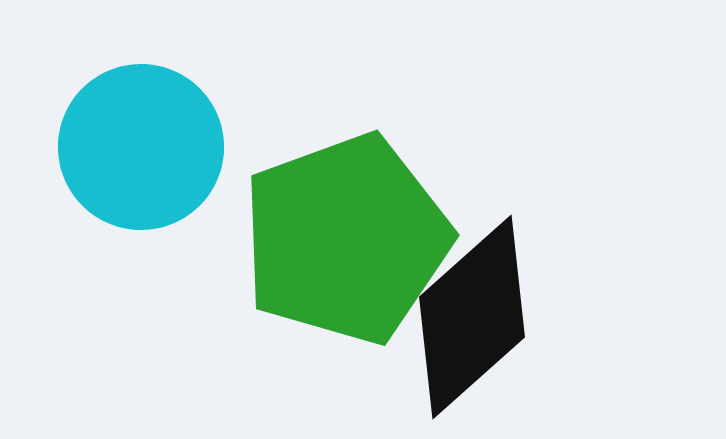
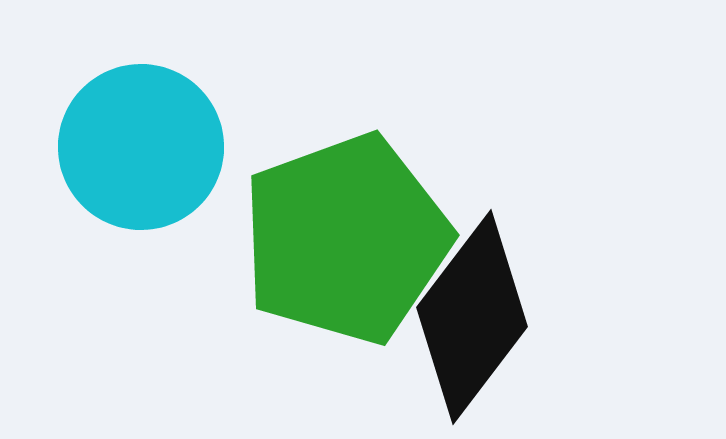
black diamond: rotated 11 degrees counterclockwise
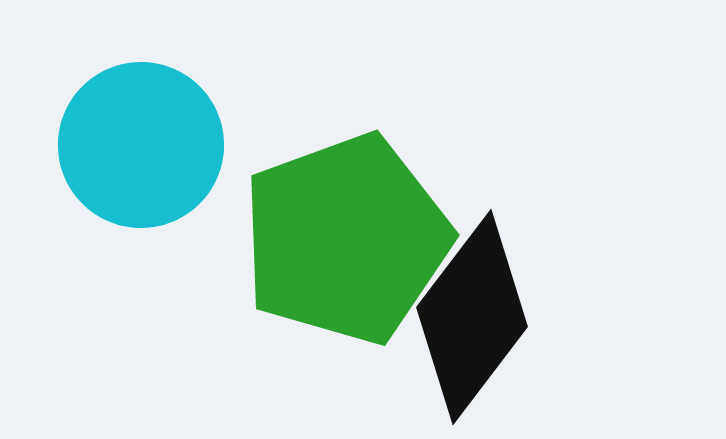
cyan circle: moved 2 px up
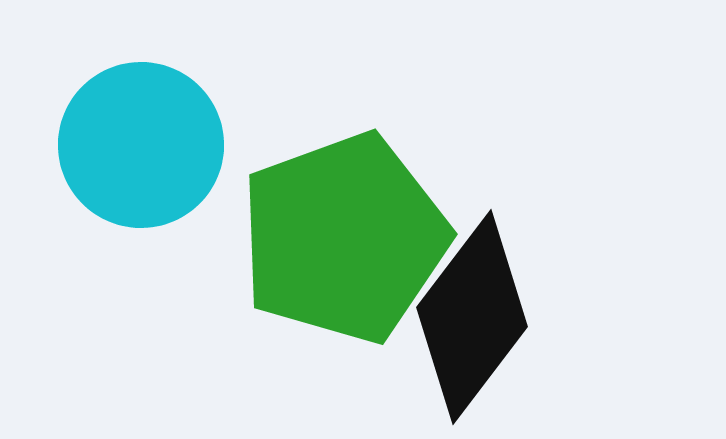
green pentagon: moved 2 px left, 1 px up
